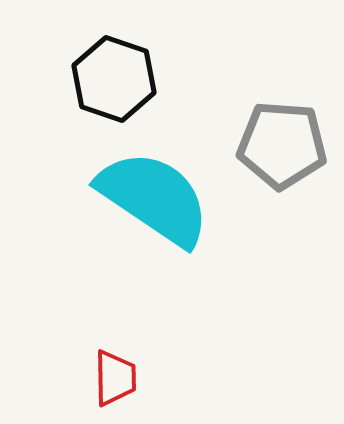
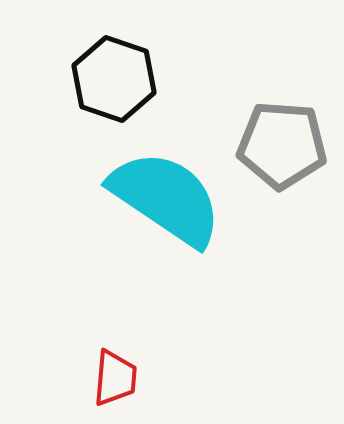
cyan semicircle: moved 12 px right
red trapezoid: rotated 6 degrees clockwise
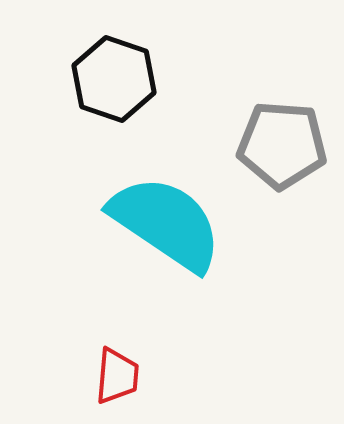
cyan semicircle: moved 25 px down
red trapezoid: moved 2 px right, 2 px up
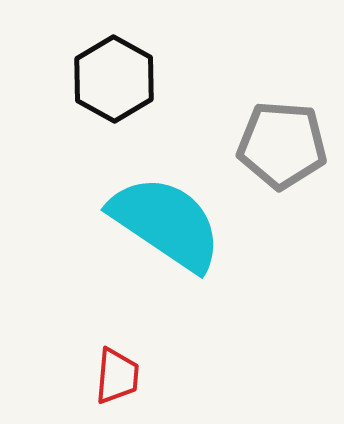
black hexagon: rotated 10 degrees clockwise
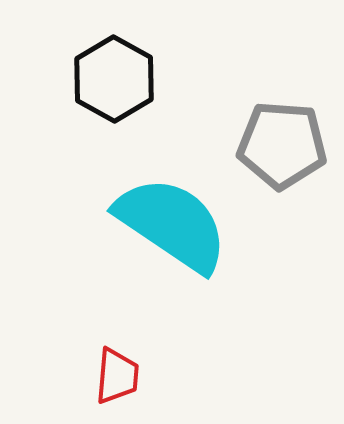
cyan semicircle: moved 6 px right, 1 px down
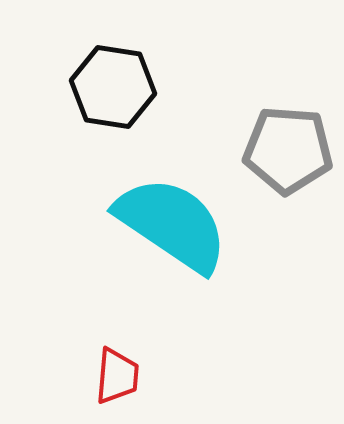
black hexagon: moved 1 px left, 8 px down; rotated 20 degrees counterclockwise
gray pentagon: moved 6 px right, 5 px down
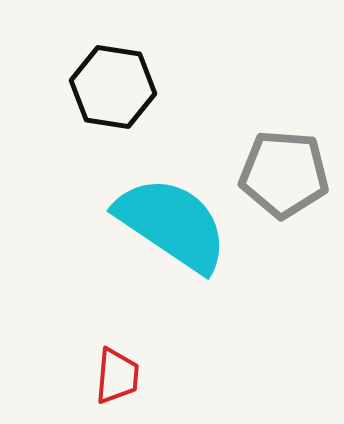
gray pentagon: moved 4 px left, 24 px down
